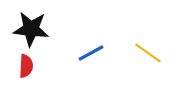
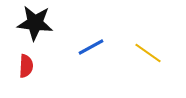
black star: moved 4 px right, 6 px up
blue line: moved 6 px up
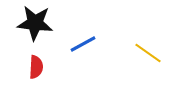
blue line: moved 8 px left, 3 px up
red semicircle: moved 10 px right, 1 px down
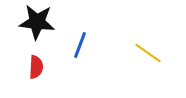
black star: moved 2 px right, 1 px up
blue line: moved 3 px left, 1 px down; rotated 40 degrees counterclockwise
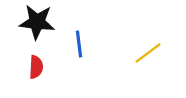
blue line: moved 1 px left, 1 px up; rotated 28 degrees counterclockwise
yellow line: rotated 72 degrees counterclockwise
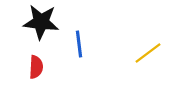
black star: moved 4 px right
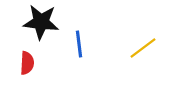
yellow line: moved 5 px left, 5 px up
red semicircle: moved 9 px left, 4 px up
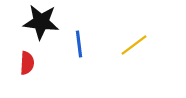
yellow line: moved 9 px left, 3 px up
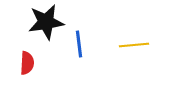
black star: moved 5 px right; rotated 15 degrees counterclockwise
yellow line: rotated 32 degrees clockwise
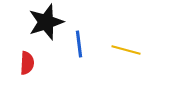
black star: rotated 9 degrees counterclockwise
yellow line: moved 8 px left, 5 px down; rotated 20 degrees clockwise
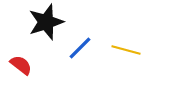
blue line: moved 1 px right, 4 px down; rotated 52 degrees clockwise
red semicircle: moved 6 px left, 2 px down; rotated 55 degrees counterclockwise
